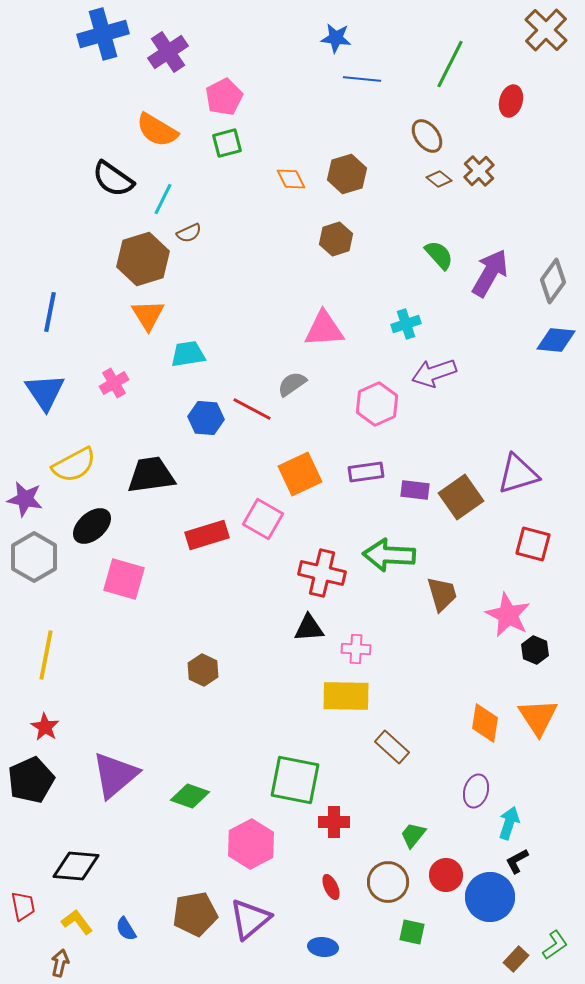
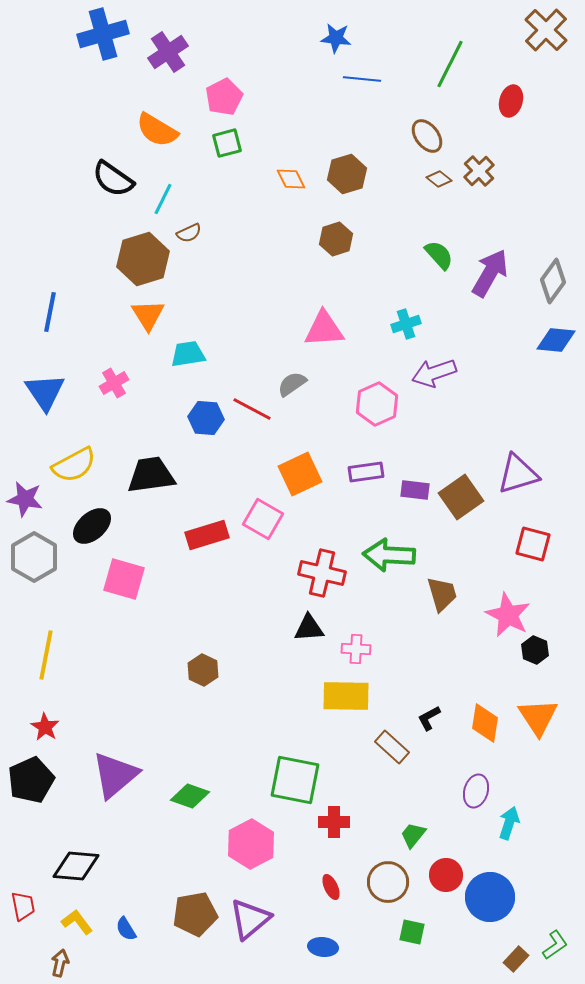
black L-shape at (517, 861): moved 88 px left, 143 px up
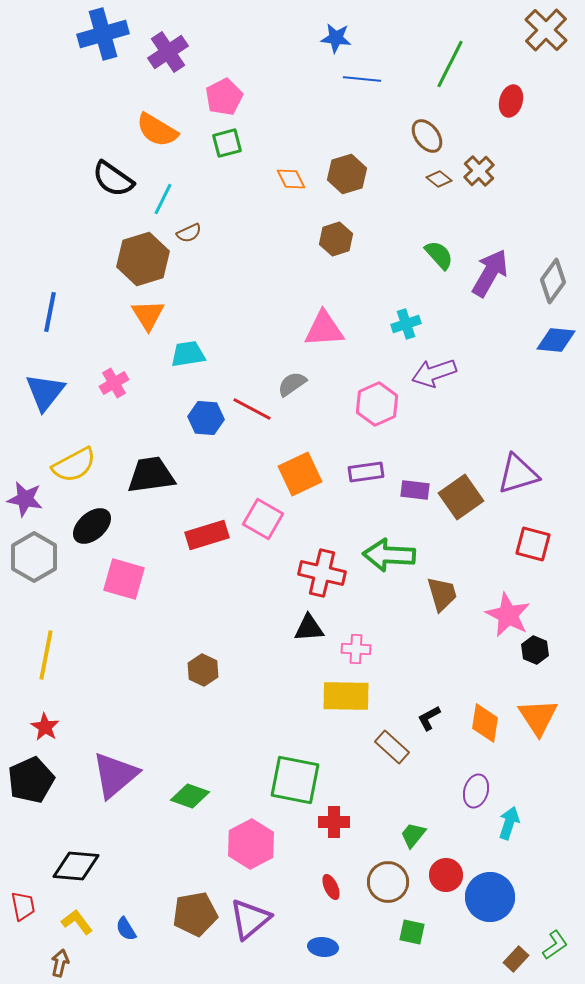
blue triangle at (45, 392): rotated 12 degrees clockwise
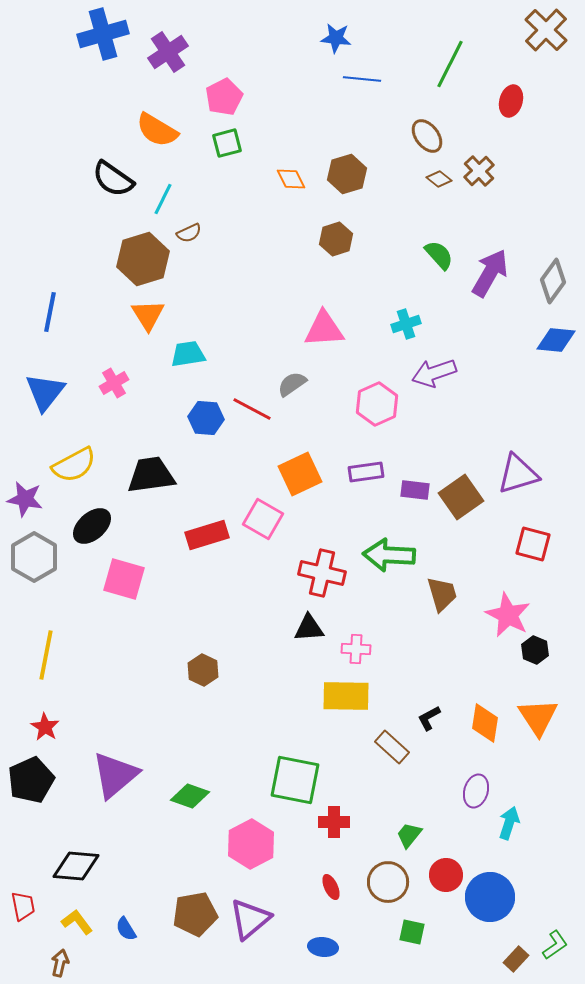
green trapezoid at (413, 835): moved 4 px left
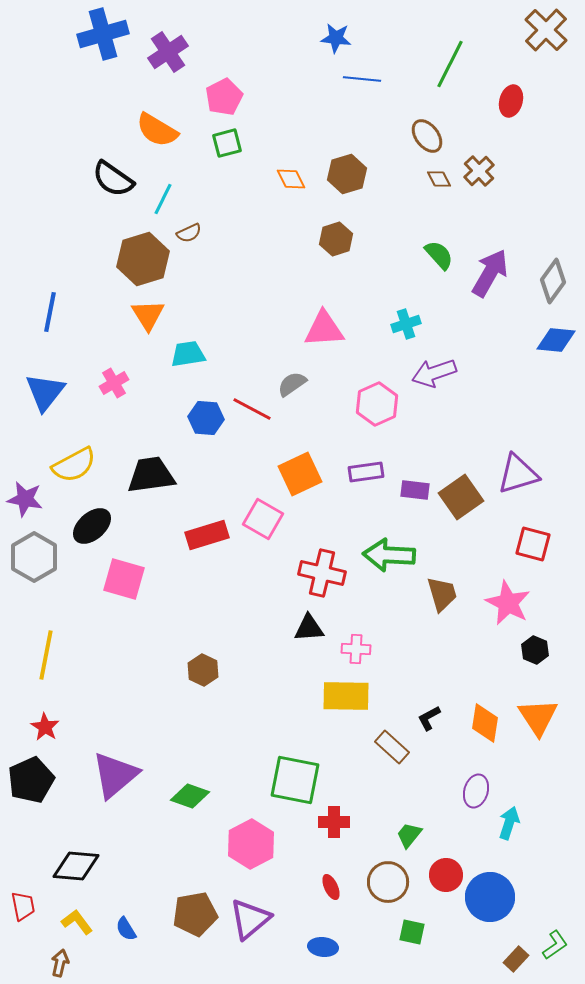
brown diamond at (439, 179): rotated 25 degrees clockwise
pink star at (508, 615): moved 12 px up
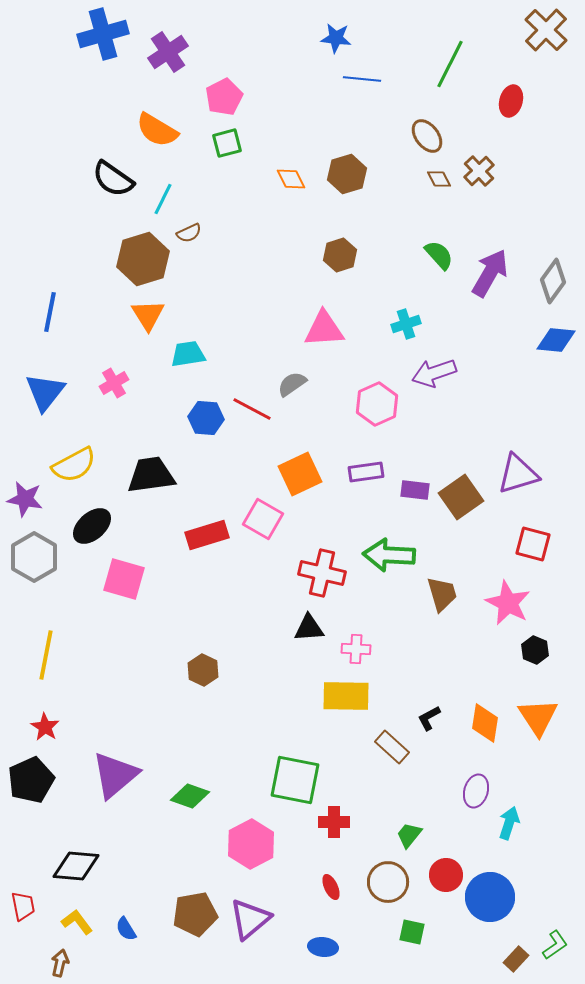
brown hexagon at (336, 239): moved 4 px right, 16 px down
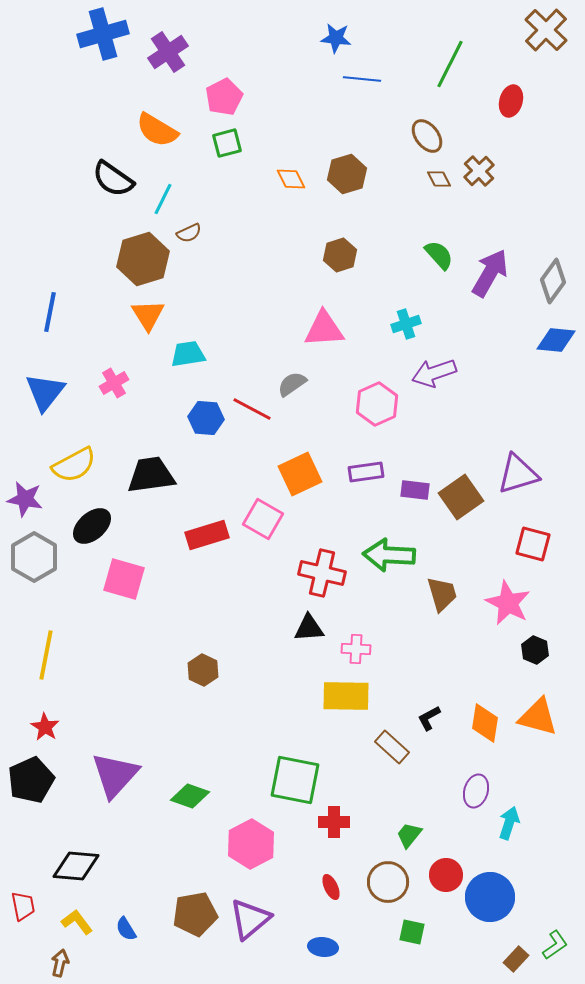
orange triangle at (538, 717): rotated 42 degrees counterclockwise
purple triangle at (115, 775): rotated 8 degrees counterclockwise
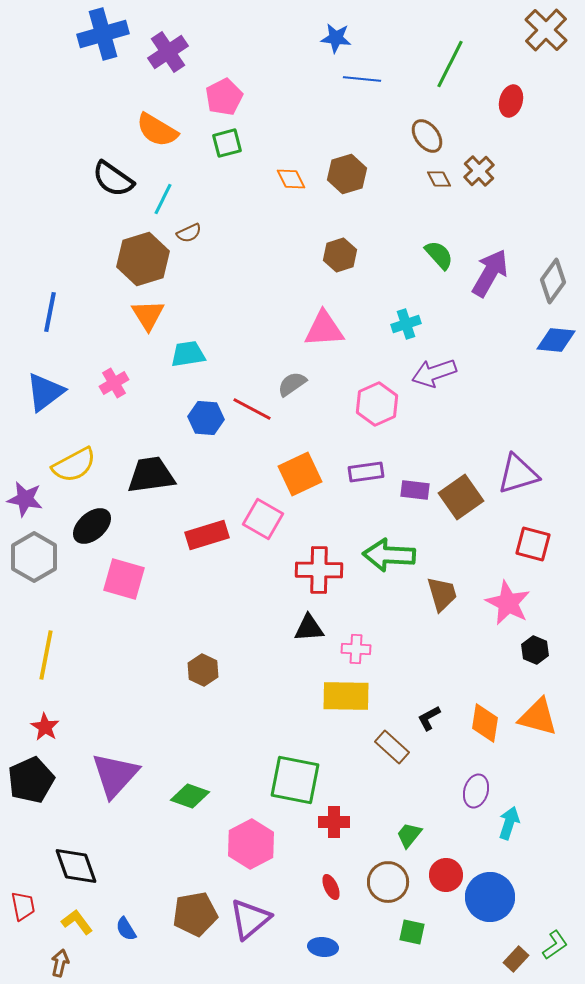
blue triangle at (45, 392): rotated 15 degrees clockwise
red cross at (322, 573): moved 3 px left, 3 px up; rotated 12 degrees counterclockwise
black diamond at (76, 866): rotated 66 degrees clockwise
